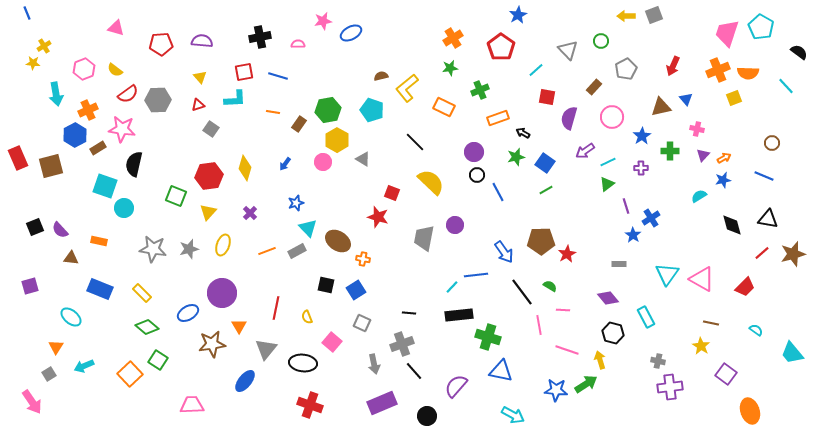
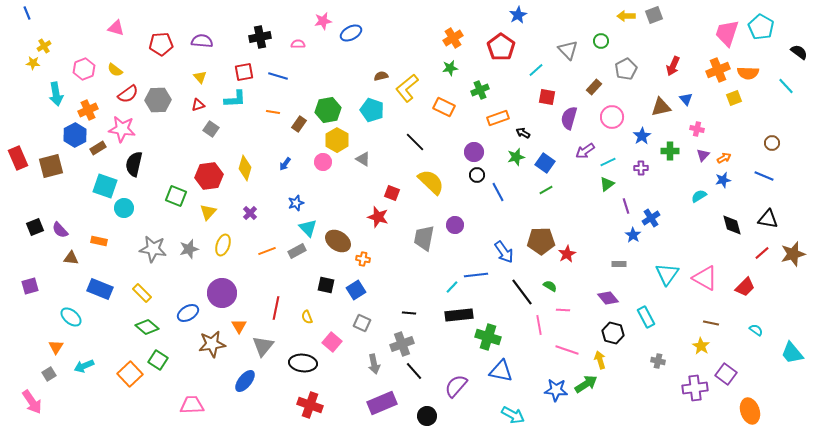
pink triangle at (702, 279): moved 3 px right, 1 px up
gray triangle at (266, 349): moved 3 px left, 3 px up
purple cross at (670, 387): moved 25 px right, 1 px down
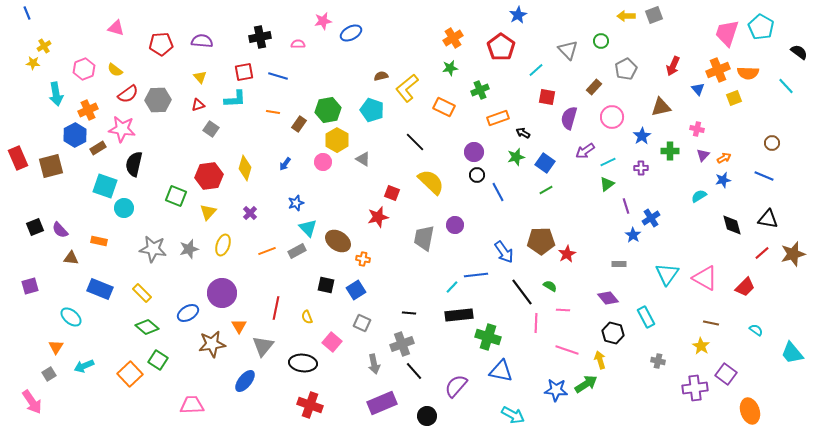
blue triangle at (686, 99): moved 12 px right, 10 px up
red star at (378, 217): rotated 30 degrees counterclockwise
pink line at (539, 325): moved 3 px left, 2 px up; rotated 12 degrees clockwise
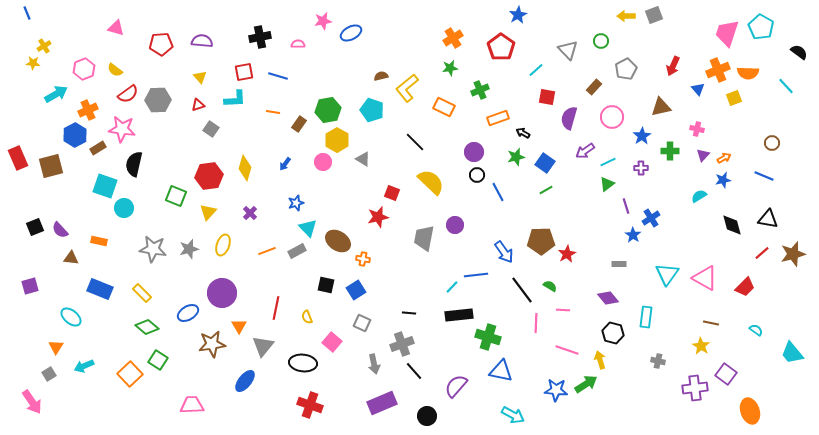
cyan arrow at (56, 94): rotated 110 degrees counterclockwise
black line at (522, 292): moved 2 px up
cyan rectangle at (646, 317): rotated 35 degrees clockwise
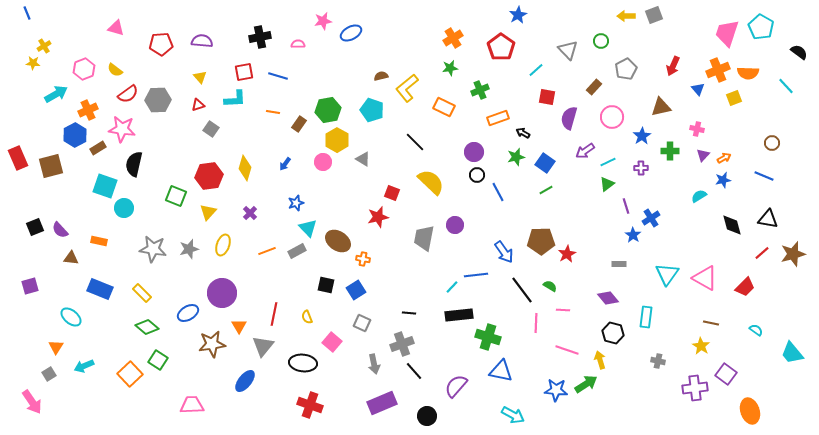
red line at (276, 308): moved 2 px left, 6 px down
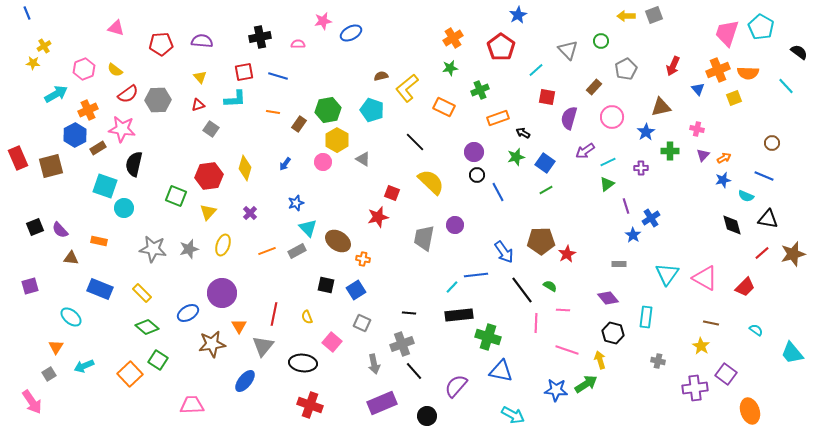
blue star at (642, 136): moved 4 px right, 4 px up
cyan semicircle at (699, 196): moved 47 px right; rotated 126 degrees counterclockwise
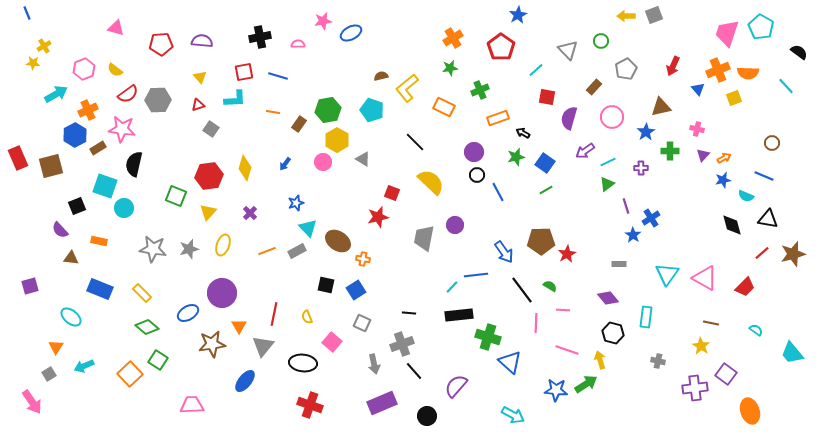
black square at (35, 227): moved 42 px right, 21 px up
blue triangle at (501, 371): moved 9 px right, 9 px up; rotated 30 degrees clockwise
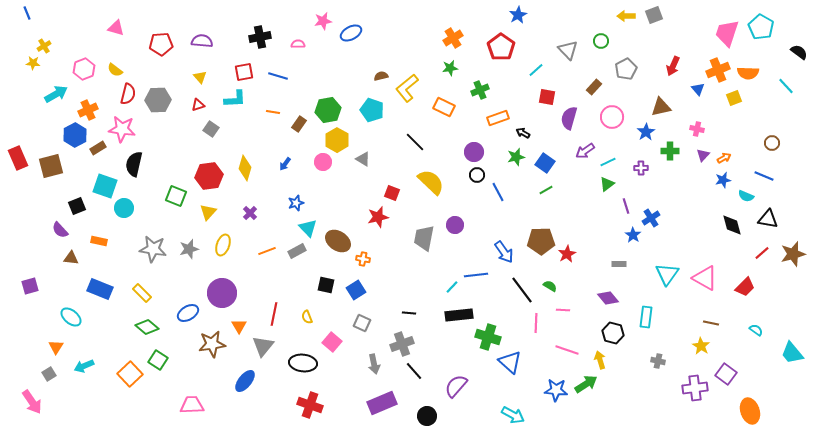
red semicircle at (128, 94): rotated 40 degrees counterclockwise
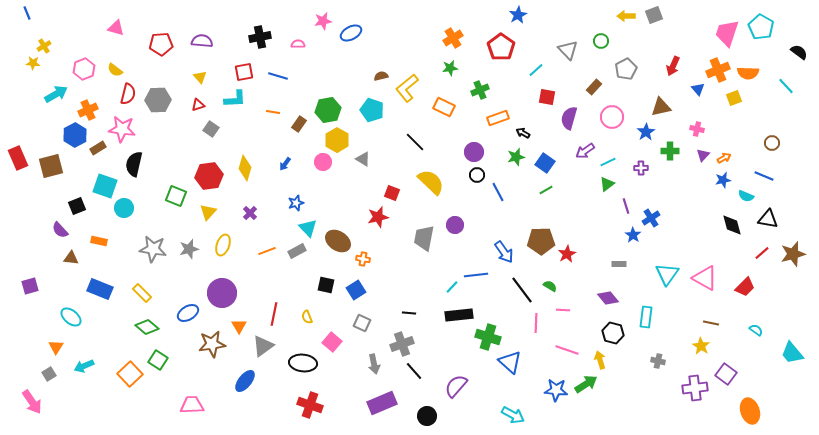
gray triangle at (263, 346): rotated 15 degrees clockwise
